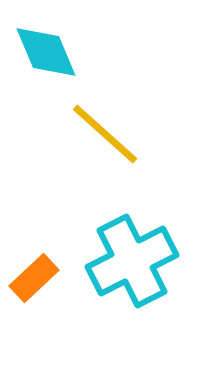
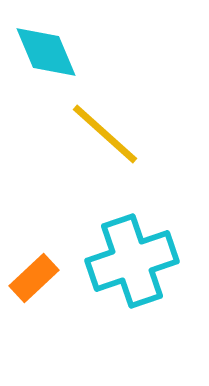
cyan cross: rotated 8 degrees clockwise
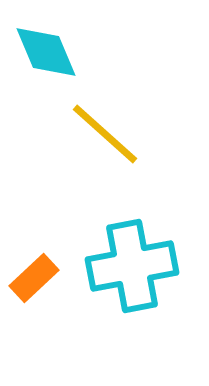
cyan cross: moved 5 px down; rotated 8 degrees clockwise
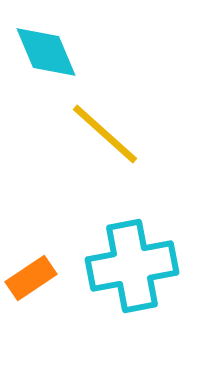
orange rectangle: moved 3 px left; rotated 9 degrees clockwise
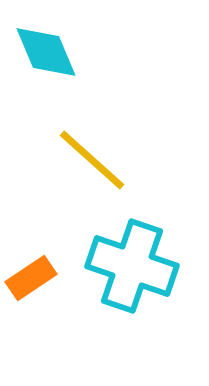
yellow line: moved 13 px left, 26 px down
cyan cross: rotated 30 degrees clockwise
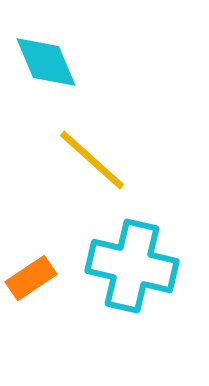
cyan diamond: moved 10 px down
cyan cross: rotated 6 degrees counterclockwise
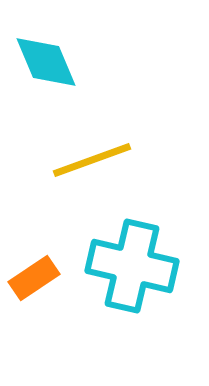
yellow line: rotated 62 degrees counterclockwise
orange rectangle: moved 3 px right
